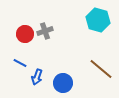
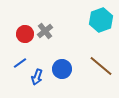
cyan hexagon: moved 3 px right; rotated 25 degrees clockwise
gray cross: rotated 21 degrees counterclockwise
blue line: rotated 64 degrees counterclockwise
brown line: moved 3 px up
blue circle: moved 1 px left, 14 px up
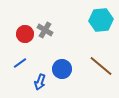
cyan hexagon: rotated 15 degrees clockwise
gray cross: moved 1 px up; rotated 21 degrees counterclockwise
blue arrow: moved 3 px right, 5 px down
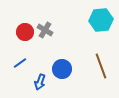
red circle: moved 2 px up
brown line: rotated 30 degrees clockwise
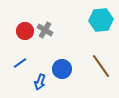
red circle: moved 1 px up
brown line: rotated 15 degrees counterclockwise
